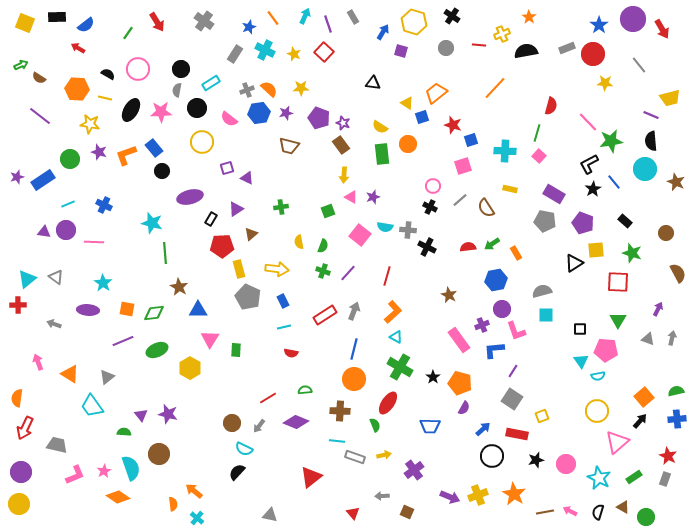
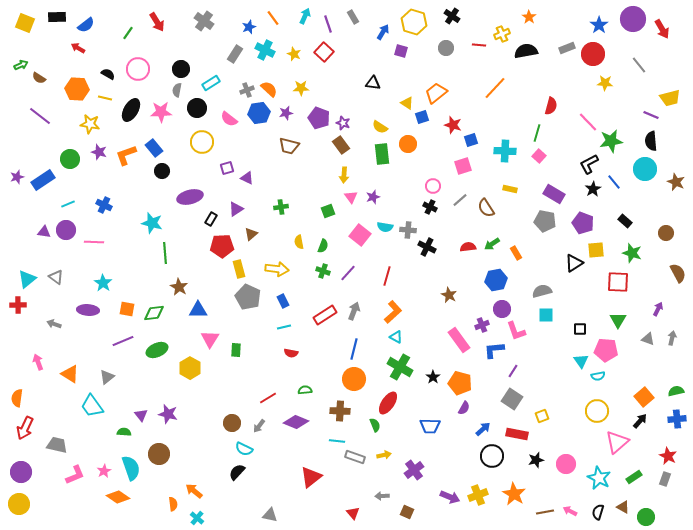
pink triangle at (351, 197): rotated 24 degrees clockwise
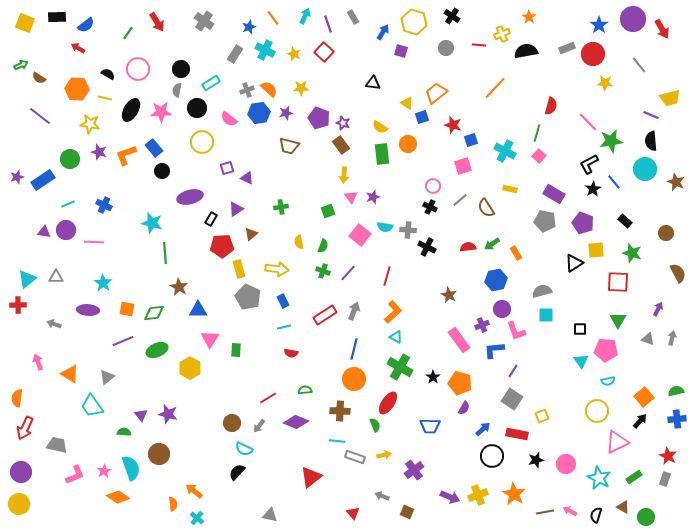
cyan cross at (505, 151): rotated 25 degrees clockwise
gray triangle at (56, 277): rotated 35 degrees counterclockwise
cyan semicircle at (598, 376): moved 10 px right, 5 px down
pink triangle at (617, 442): rotated 15 degrees clockwise
gray arrow at (382, 496): rotated 24 degrees clockwise
black semicircle at (598, 512): moved 2 px left, 3 px down
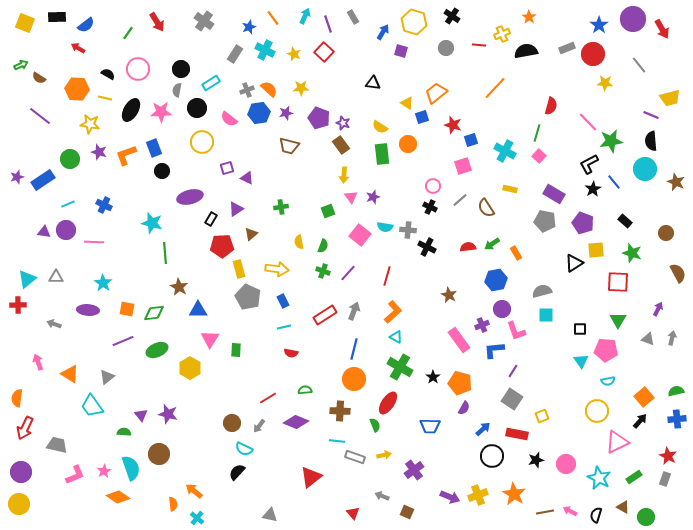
blue rectangle at (154, 148): rotated 18 degrees clockwise
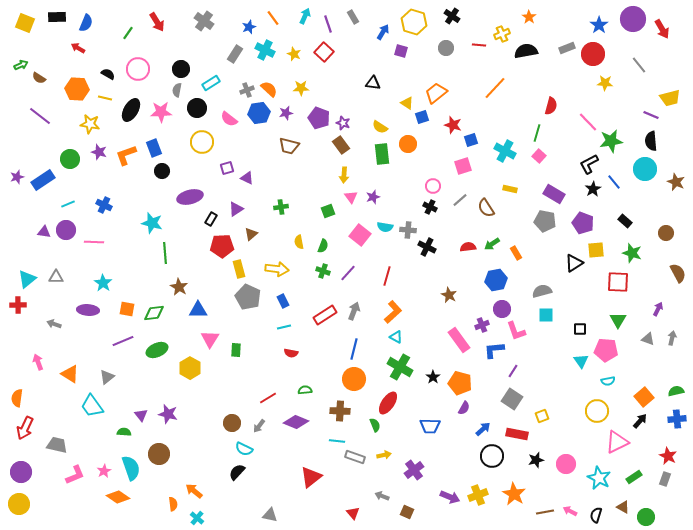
blue semicircle at (86, 25): moved 2 px up; rotated 30 degrees counterclockwise
